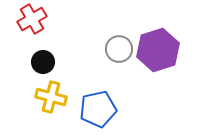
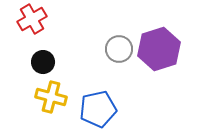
purple hexagon: moved 1 px right, 1 px up
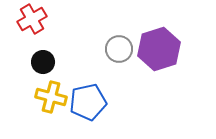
blue pentagon: moved 10 px left, 7 px up
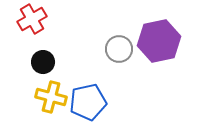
purple hexagon: moved 8 px up; rotated 6 degrees clockwise
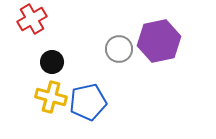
black circle: moved 9 px right
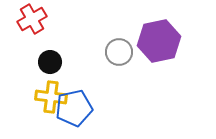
gray circle: moved 3 px down
black circle: moved 2 px left
yellow cross: rotated 8 degrees counterclockwise
blue pentagon: moved 14 px left, 6 px down
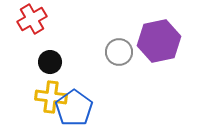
blue pentagon: rotated 24 degrees counterclockwise
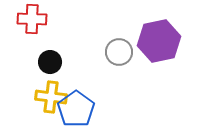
red cross: rotated 32 degrees clockwise
blue pentagon: moved 2 px right, 1 px down
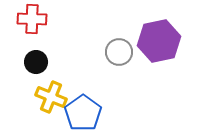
black circle: moved 14 px left
yellow cross: rotated 16 degrees clockwise
blue pentagon: moved 7 px right, 4 px down
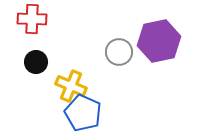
yellow cross: moved 20 px right, 11 px up
blue pentagon: rotated 12 degrees counterclockwise
